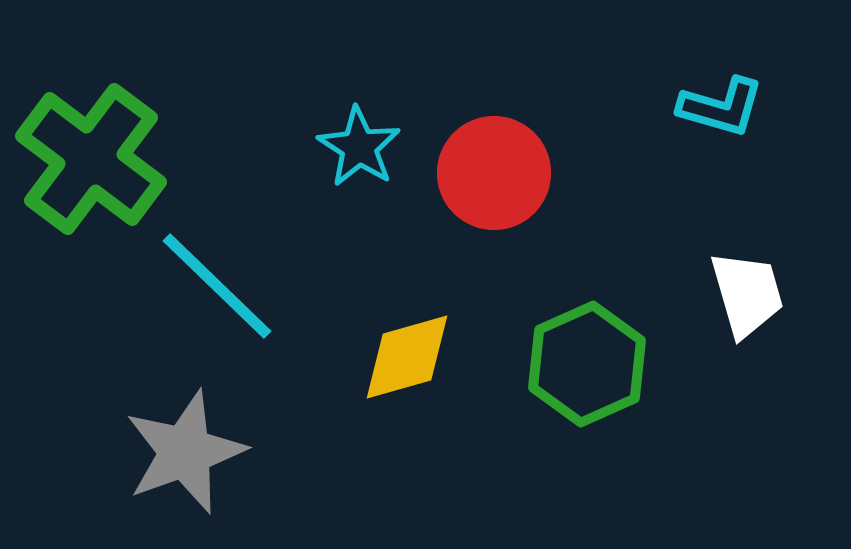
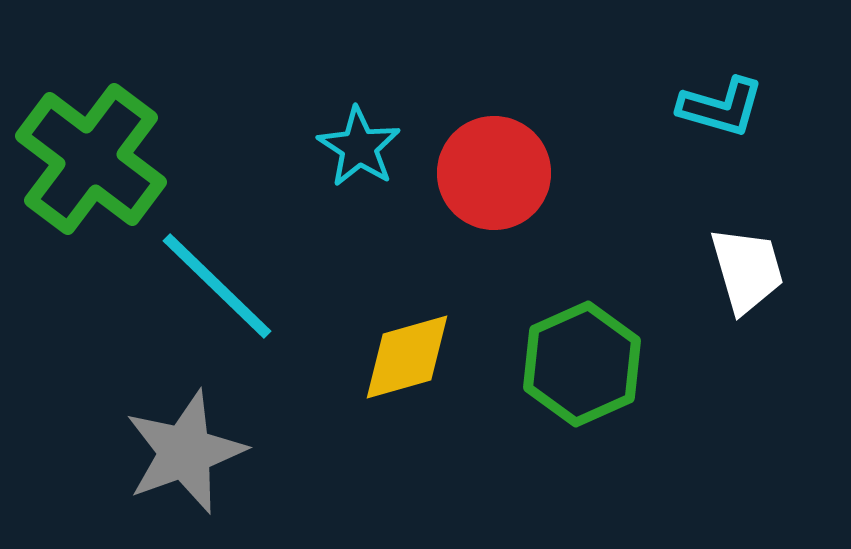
white trapezoid: moved 24 px up
green hexagon: moved 5 px left
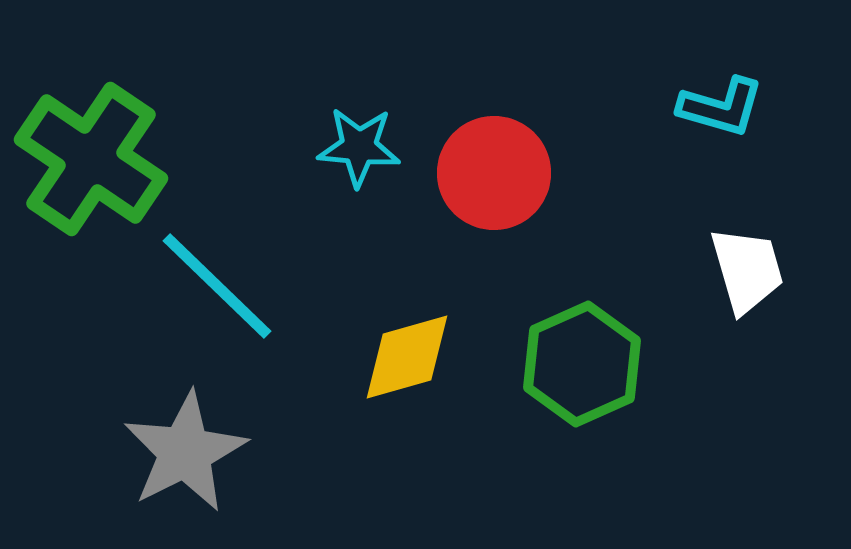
cyan star: rotated 28 degrees counterclockwise
green cross: rotated 3 degrees counterclockwise
gray star: rotated 7 degrees counterclockwise
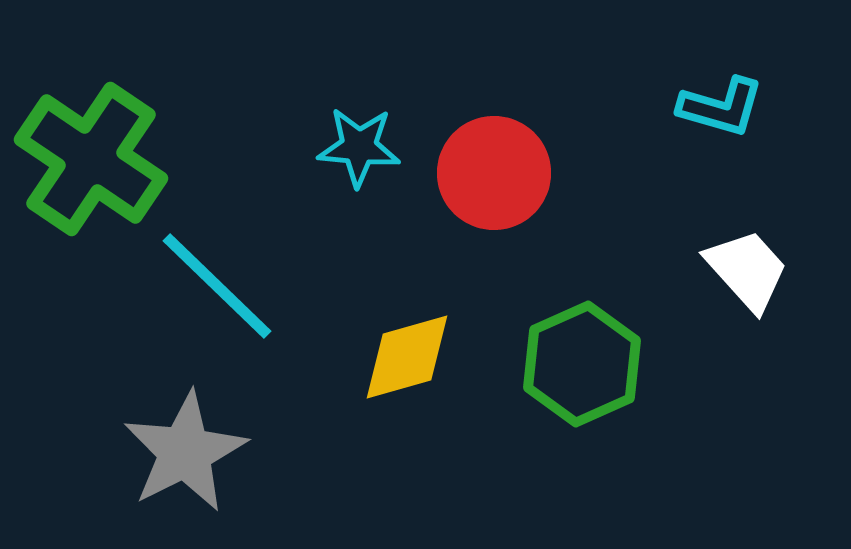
white trapezoid: rotated 26 degrees counterclockwise
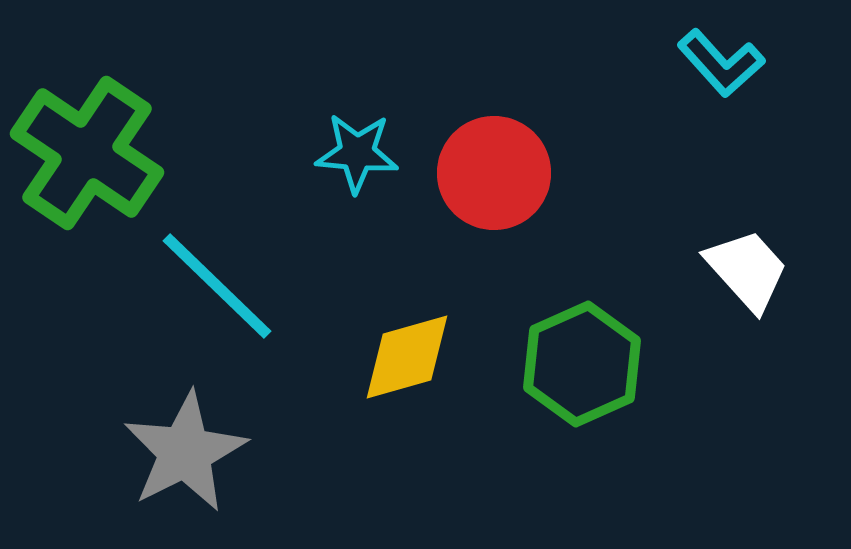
cyan L-shape: moved 44 px up; rotated 32 degrees clockwise
cyan star: moved 2 px left, 6 px down
green cross: moved 4 px left, 6 px up
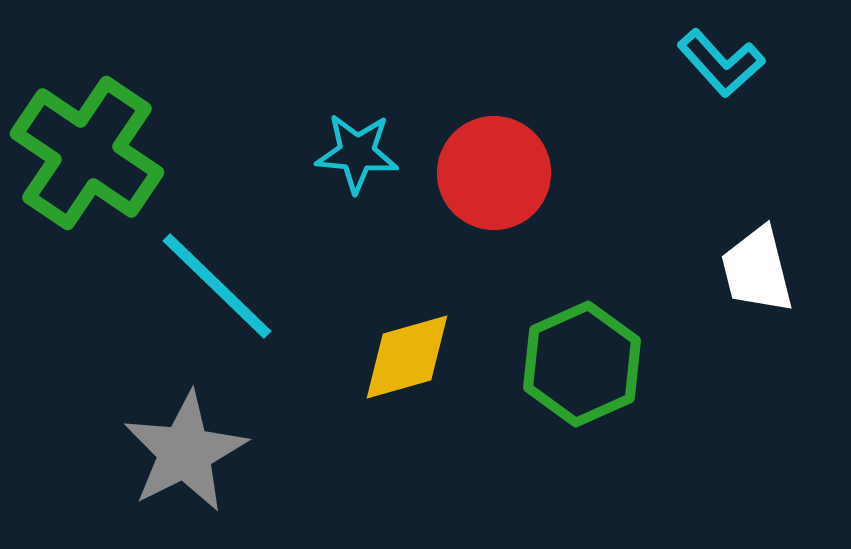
white trapezoid: moved 10 px right; rotated 152 degrees counterclockwise
